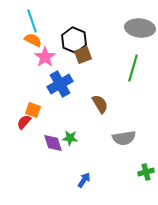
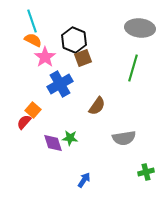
brown square: moved 3 px down
brown semicircle: moved 3 px left, 2 px down; rotated 66 degrees clockwise
orange square: rotated 21 degrees clockwise
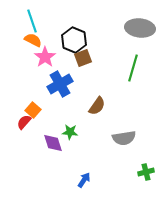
green star: moved 6 px up
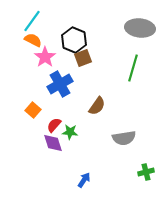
cyan line: rotated 55 degrees clockwise
red semicircle: moved 30 px right, 3 px down
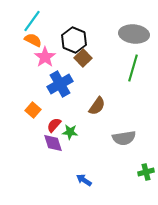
gray ellipse: moved 6 px left, 6 px down
brown square: rotated 24 degrees counterclockwise
blue arrow: rotated 91 degrees counterclockwise
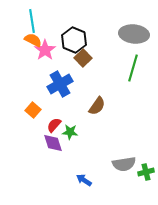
cyan line: rotated 45 degrees counterclockwise
pink star: moved 7 px up
gray semicircle: moved 26 px down
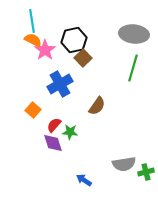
black hexagon: rotated 25 degrees clockwise
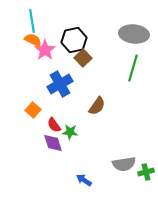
red semicircle: rotated 77 degrees counterclockwise
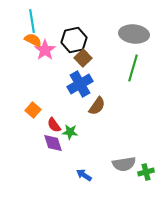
blue cross: moved 20 px right
blue arrow: moved 5 px up
